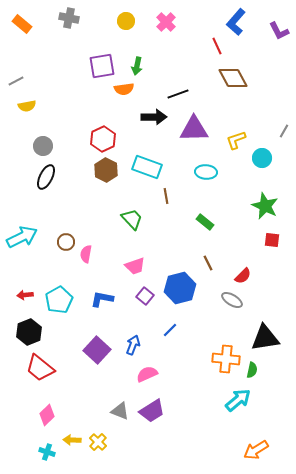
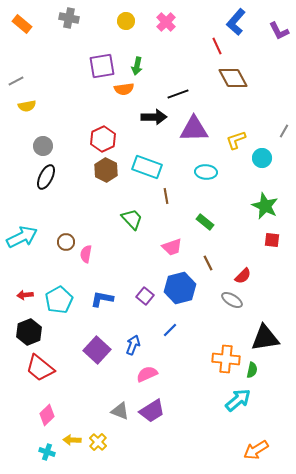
pink trapezoid at (135, 266): moved 37 px right, 19 px up
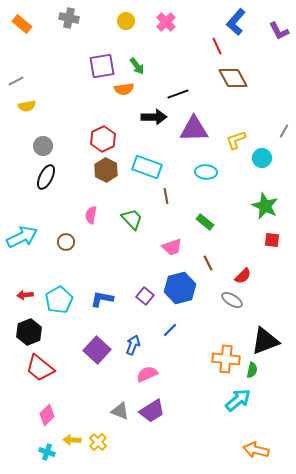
green arrow at (137, 66): rotated 48 degrees counterclockwise
pink semicircle at (86, 254): moved 5 px right, 39 px up
black triangle at (265, 338): moved 3 px down; rotated 12 degrees counterclockwise
orange arrow at (256, 450): rotated 45 degrees clockwise
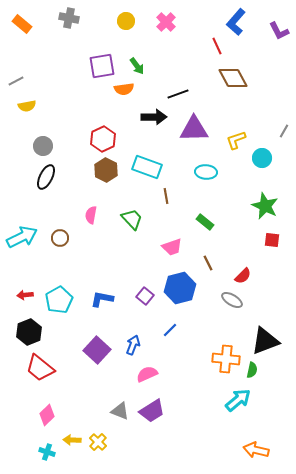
brown circle at (66, 242): moved 6 px left, 4 px up
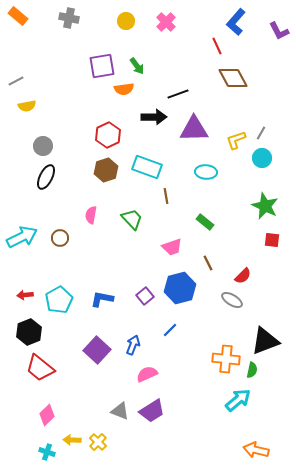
orange rectangle at (22, 24): moved 4 px left, 8 px up
gray line at (284, 131): moved 23 px left, 2 px down
red hexagon at (103, 139): moved 5 px right, 4 px up
brown hexagon at (106, 170): rotated 15 degrees clockwise
purple square at (145, 296): rotated 12 degrees clockwise
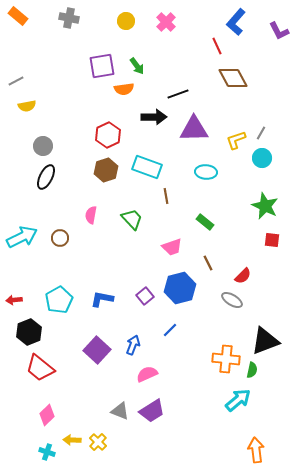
red arrow at (25, 295): moved 11 px left, 5 px down
orange arrow at (256, 450): rotated 70 degrees clockwise
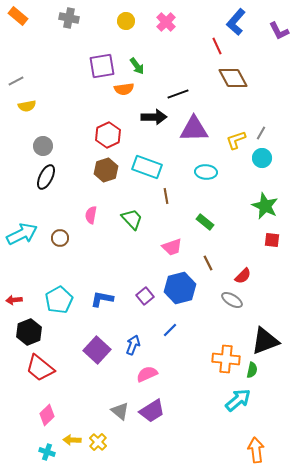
cyan arrow at (22, 237): moved 3 px up
gray triangle at (120, 411): rotated 18 degrees clockwise
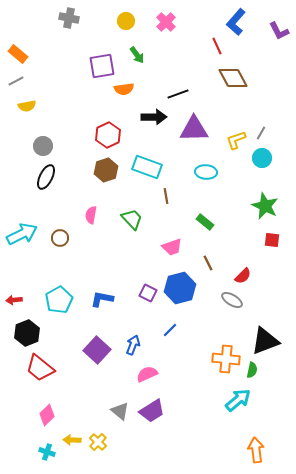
orange rectangle at (18, 16): moved 38 px down
green arrow at (137, 66): moved 11 px up
purple square at (145, 296): moved 3 px right, 3 px up; rotated 24 degrees counterclockwise
black hexagon at (29, 332): moved 2 px left, 1 px down
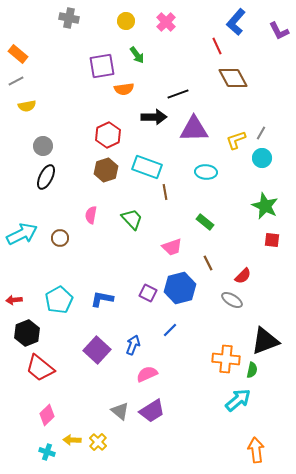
brown line at (166, 196): moved 1 px left, 4 px up
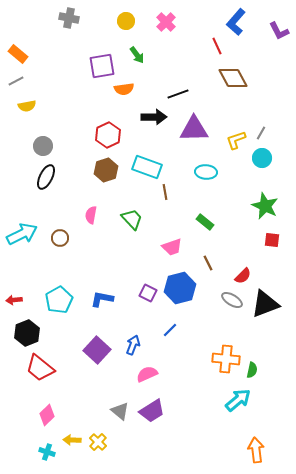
black triangle at (265, 341): moved 37 px up
